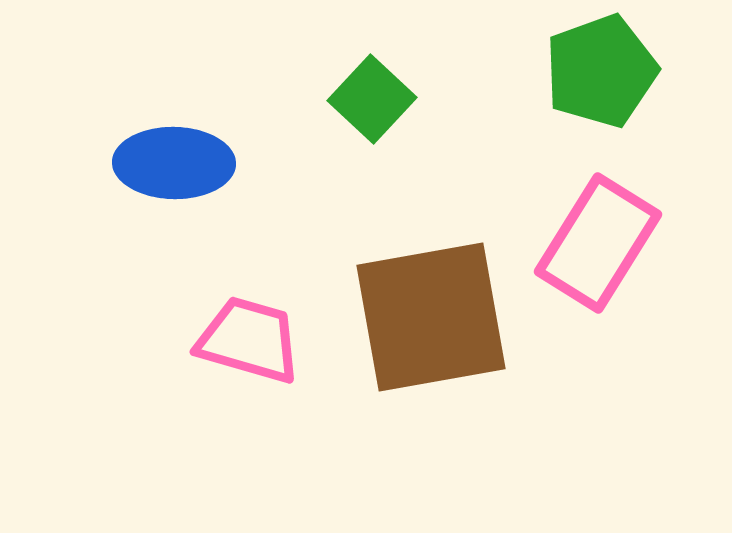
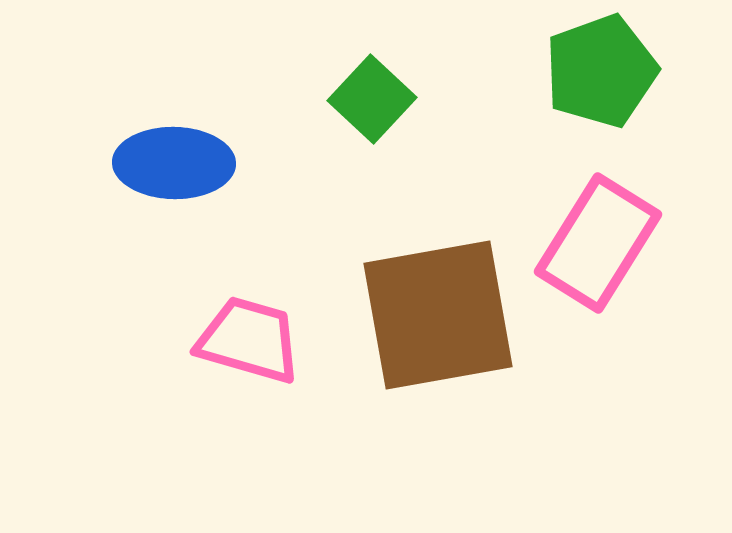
brown square: moved 7 px right, 2 px up
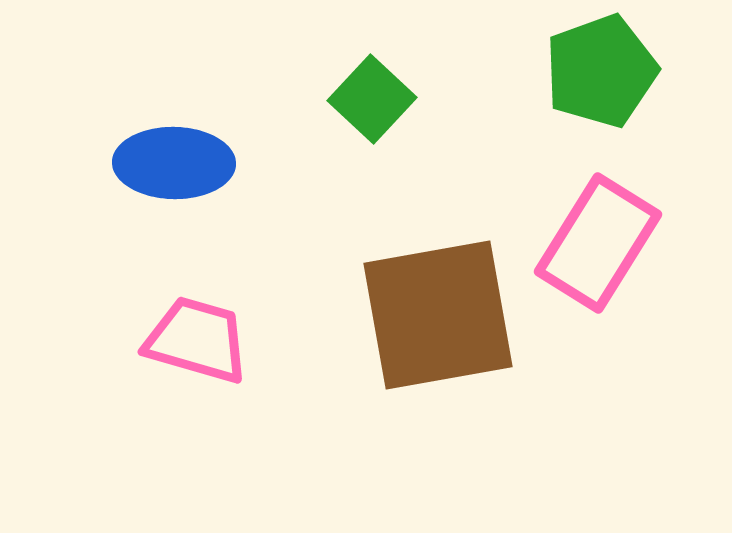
pink trapezoid: moved 52 px left
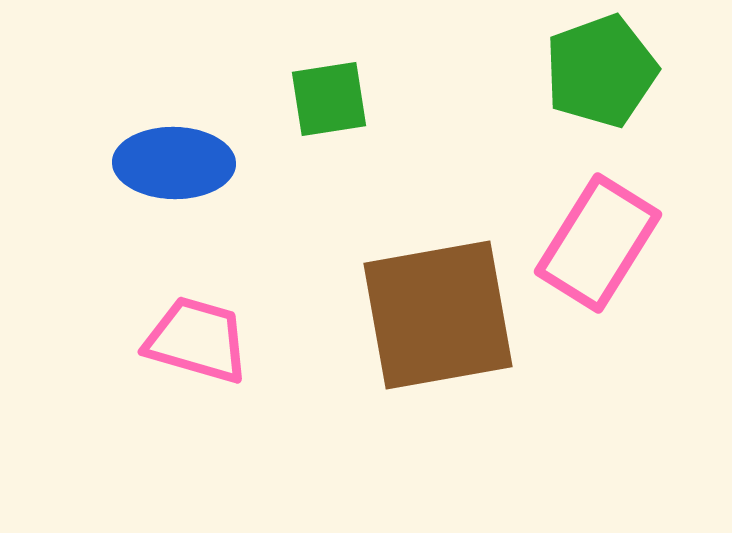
green square: moved 43 px left; rotated 38 degrees clockwise
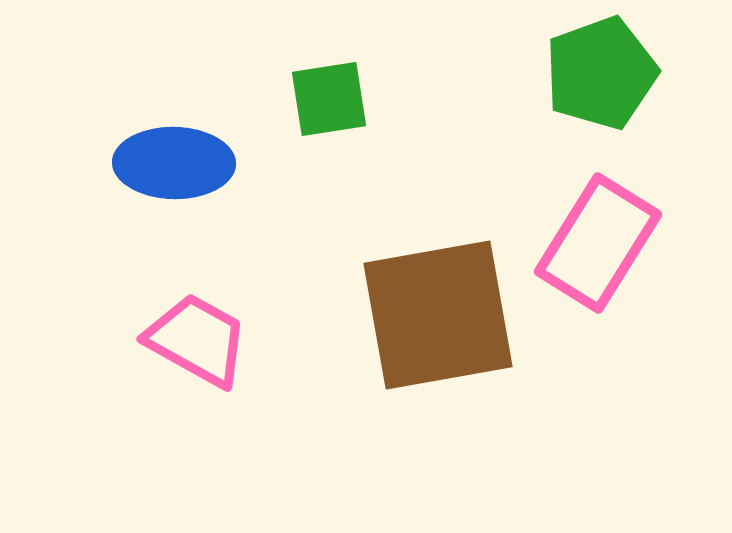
green pentagon: moved 2 px down
pink trapezoid: rotated 13 degrees clockwise
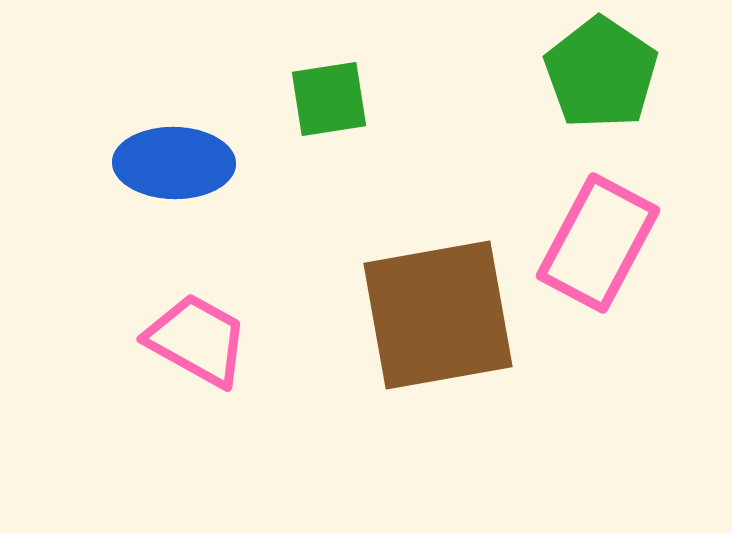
green pentagon: rotated 18 degrees counterclockwise
pink rectangle: rotated 4 degrees counterclockwise
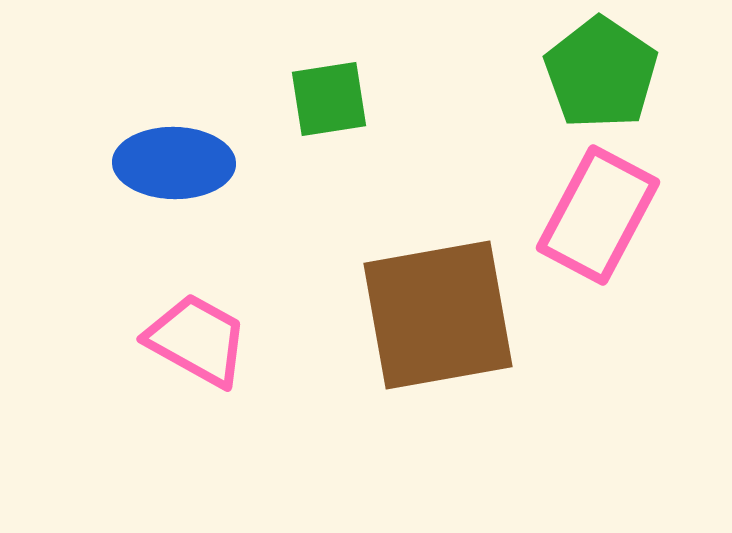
pink rectangle: moved 28 px up
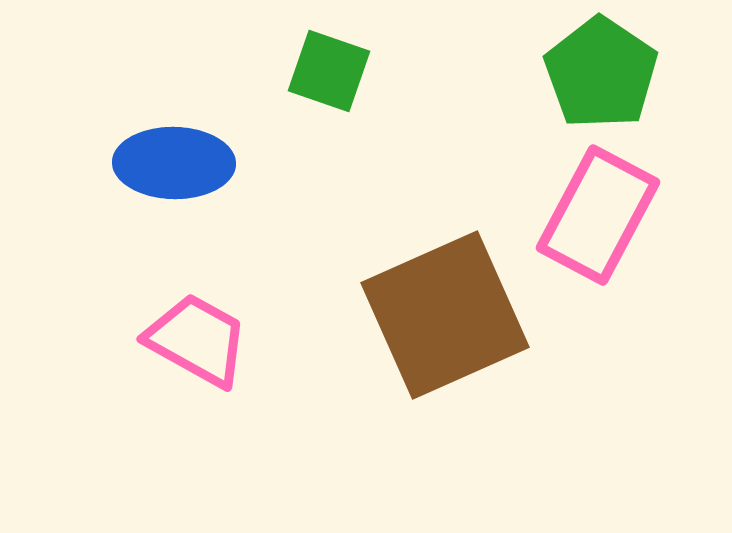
green square: moved 28 px up; rotated 28 degrees clockwise
brown square: moved 7 px right; rotated 14 degrees counterclockwise
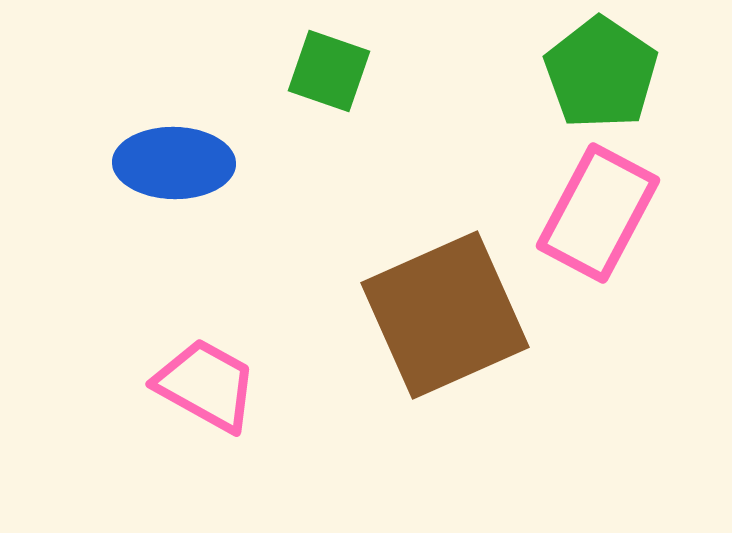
pink rectangle: moved 2 px up
pink trapezoid: moved 9 px right, 45 px down
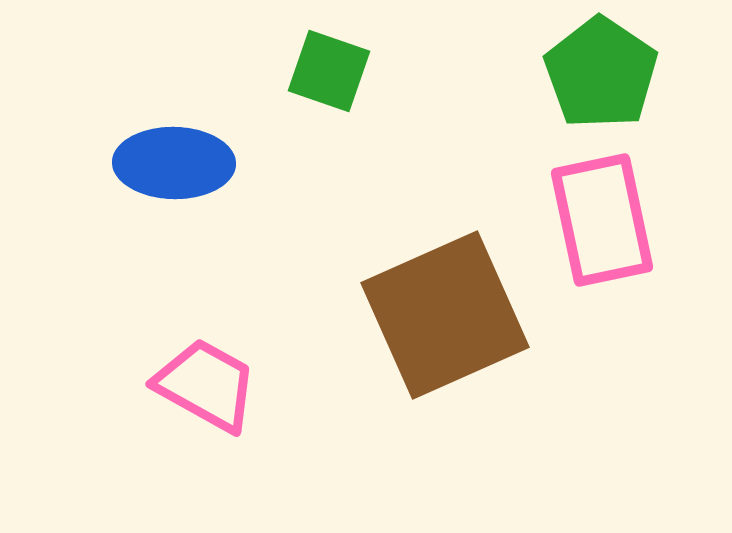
pink rectangle: moved 4 px right, 7 px down; rotated 40 degrees counterclockwise
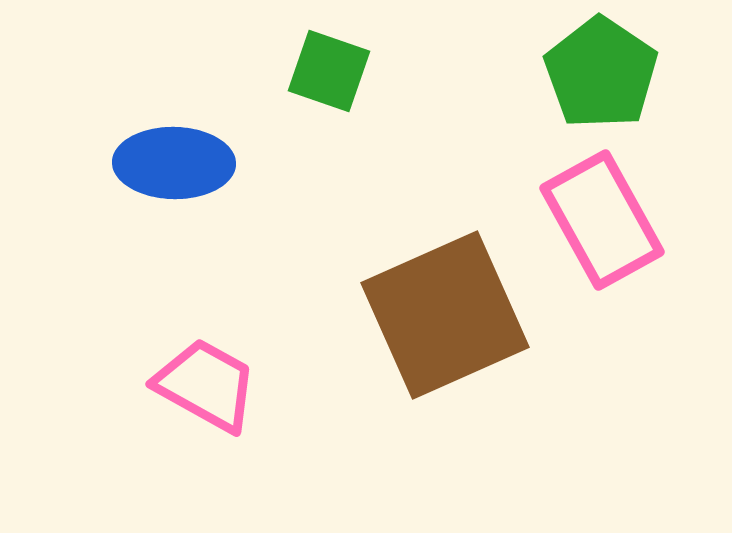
pink rectangle: rotated 17 degrees counterclockwise
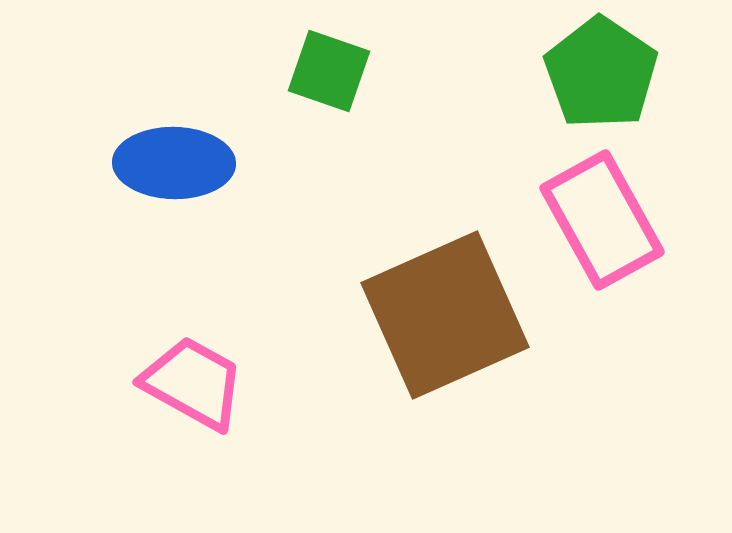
pink trapezoid: moved 13 px left, 2 px up
